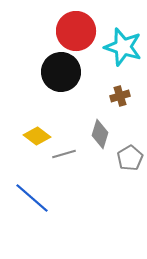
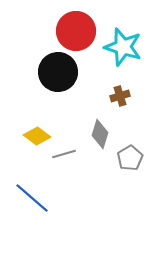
black circle: moved 3 px left
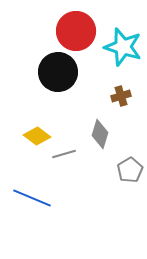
brown cross: moved 1 px right
gray pentagon: moved 12 px down
blue line: rotated 18 degrees counterclockwise
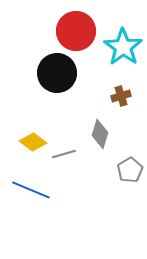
cyan star: rotated 18 degrees clockwise
black circle: moved 1 px left, 1 px down
yellow diamond: moved 4 px left, 6 px down
blue line: moved 1 px left, 8 px up
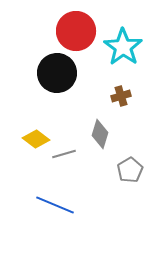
yellow diamond: moved 3 px right, 3 px up
blue line: moved 24 px right, 15 px down
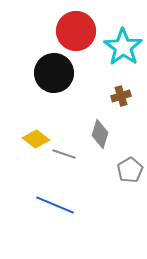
black circle: moved 3 px left
gray line: rotated 35 degrees clockwise
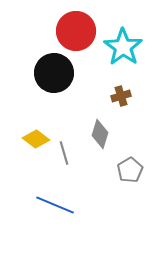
gray line: moved 1 px up; rotated 55 degrees clockwise
